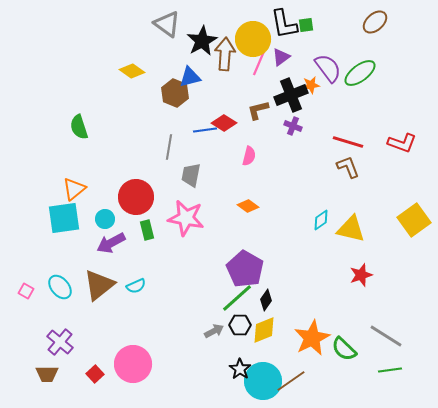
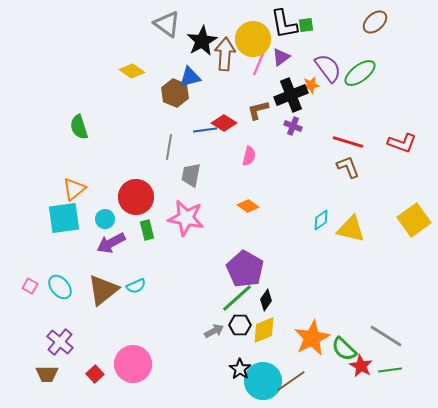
red star at (361, 275): moved 91 px down; rotated 25 degrees counterclockwise
brown triangle at (99, 285): moved 4 px right, 5 px down
pink square at (26, 291): moved 4 px right, 5 px up
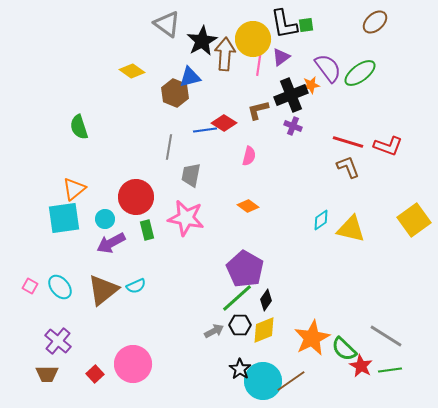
pink line at (259, 63): rotated 15 degrees counterclockwise
red L-shape at (402, 143): moved 14 px left, 3 px down
purple cross at (60, 342): moved 2 px left, 1 px up
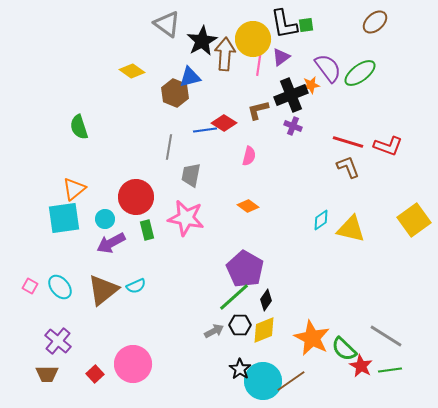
green line at (237, 298): moved 3 px left, 1 px up
orange star at (312, 338): rotated 18 degrees counterclockwise
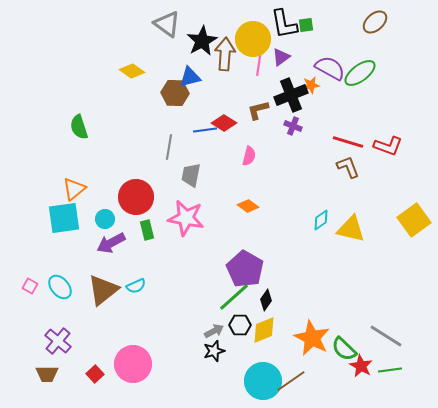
purple semicircle at (328, 68): moved 2 px right; rotated 24 degrees counterclockwise
brown hexagon at (175, 93): rotated 20 degrees counterclockwise
black star at (240, 369): moved 26 px left, 18 px up; rotated 20 degrees clockwise
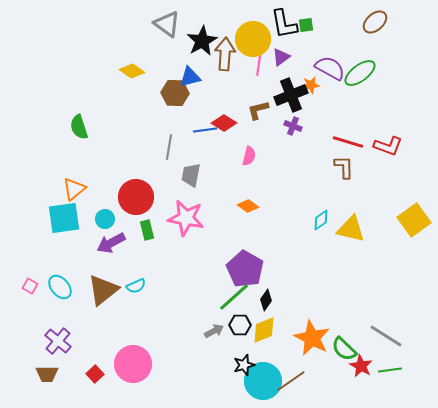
brown L-shape at (348, 167): moved 4 px left; rotated 20 degrees clockwise
black star at (214, 351): moved 30 px right, 14 px down
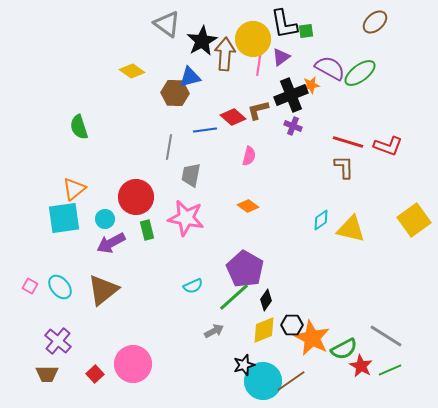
green square at (306, 25): moved 6 px down
red diamond at (224, 123): moved 9 px right, 6 px up; rotated 10 degrees clockwise
cyan semicircle at (136, 286): moved 57 px right
black hexagon at (240, 325): moved 52 px right
green semicircle at (344, 349): rotated 72 degrees counterclockwise
green line at (390, 370): rotated 15 degrees counterclockwise
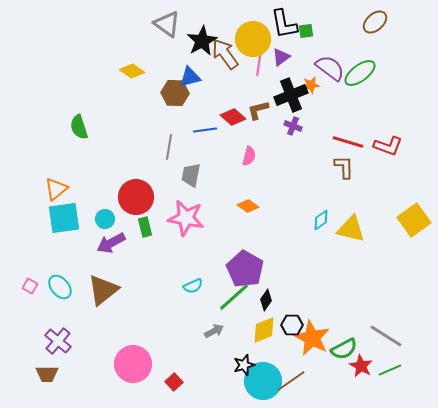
brown arrow at (225, 54): rotated 40 degrees counterclockwise
purple semicircle at (330, 68): rotated 8 degrees clockwise
orange triangle at (74, 189): moved 18 px left
green rectangle at (147, 230): moved 2 px left, 3 px up
red square at (95, 374): moved 79 px right, 8 px down
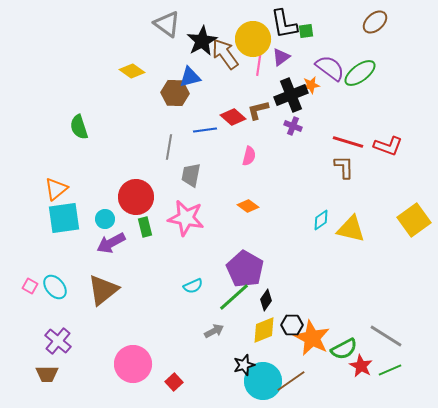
cyan ellipse at (60, 287): moved 5 px left
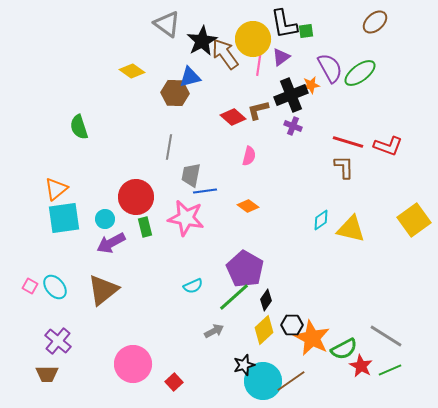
purple semicircle at (330, 68): rotated 24 degrees clockwise
blue line at (205, 130): moved 61 px down
yellow diamond at (264, 330): rotated 20 degrees counterclockwise
